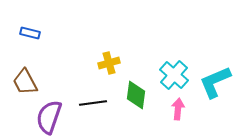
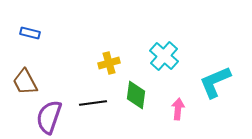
cyan cross: moved 10 px left, 19 px up
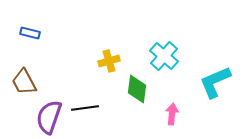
yellow cross: moved 2 px up
brown trapezoid: moved 1 px left
green diamond: moved 1 px right, 6 px up
black line: moved 8 px left, 5 px down
pink arrow: moved 6 px left, 5 px down
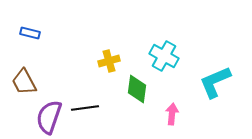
cyan cross: rotated 12 degrees counterclockwise
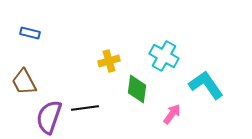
cyan L-shape: moved 9 px left, 3 px down; rotated 78 degrees clockwise
pink arrow: rotated 30 degrees clockwise
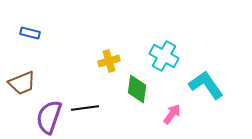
brown trapezoid: moved 2 px left, 1 px down; rotated 84 degrees counterclockwise
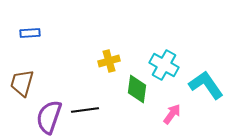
blue rectangle: rotated 18 degrees counterclockwise
cyan cross: moved 9 px down
brown trapezoid: rotated 128 degrees clockwise
black line: moved 2 px down
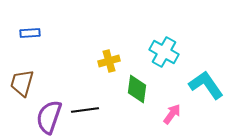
cyan cross: moved 13 px up
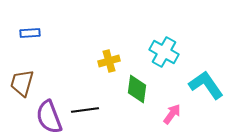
purple semicircle: rotated 40 degrees counterclockwise
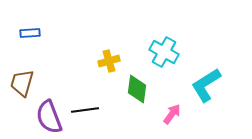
cyan L-shape: rotated 87 degrees counterclockwise
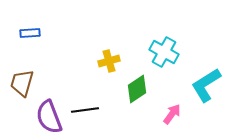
green diamond: rotated 48 degrees clockwise
